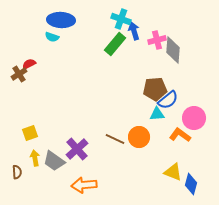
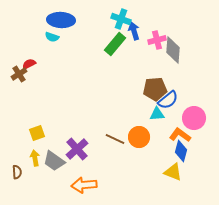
yellow square: moved 7 px right
blue diamond: moved 10 px left, 33 px up
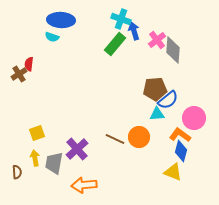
pink cross: rotated 24 degrees counterclockwise
red semicircle: rotated 56 degrees counterclockwise
gray trapezoid: moved 2 px down; rotated 65 degrees clockwise
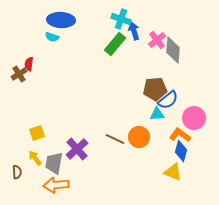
yellow arrow: rotated 28 degrees counterclockwise
orange arrow: moved 28 px left
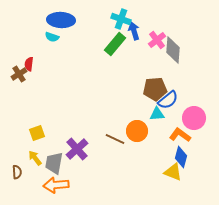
orange circle: moved 2 px left, 6 px up
blue diamond: moved 6 px down
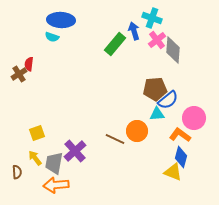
cyan cross: moved 31 px right, 1 px up
purple cross: moved 2 px left, 2 px down
